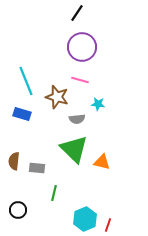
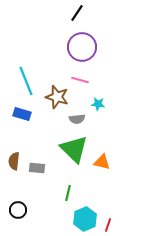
green line: moved 14 px right
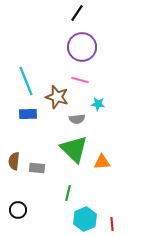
blue rectangle: moved 6 px right; rotated 18 degrees counterclockwise
orange triangle: rotated 18 degrees counterclockwise
red line: moved 4 px right, 1 px up; rotated 24 degrees counterclockwise
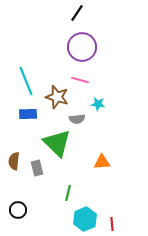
green triangle: moved 17 px left, 6 px up
gray rectangle: rotated 70 degrees clockwise
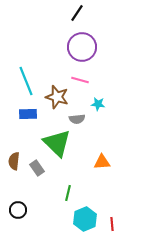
gray rectangle: rotated 21 degrees counterclockwise
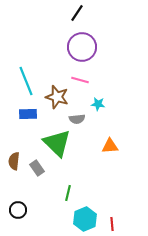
orange triangle: moved 8 px right, 16 px up
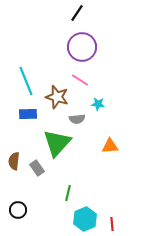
pink line: rotated 18 degrees clockwise
green triangle: rotated 28 degrees clockwise
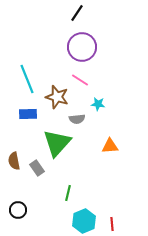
cyan line: moved 1 px right, 2 px up
brown semicircle: rotated 18 degrees counterclockwise
cyan hexagon: moved 1 px left, 2 px down
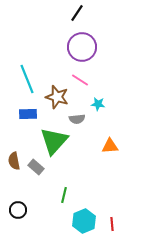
green triangle: moved 3 px left, 2 px up
gray rectangle: moved 1 px left, 1 px up; rotated 14 degrees counterclockwise
green line: moved 4 px left, 2 px down
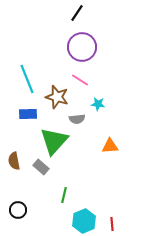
gray rectangle: moved 5 px right
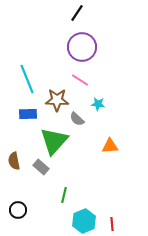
brown star: moved 3 px down; rotated 15 degrees counterclockwise
gray semicircle: rotated 49 degrees clockwise
